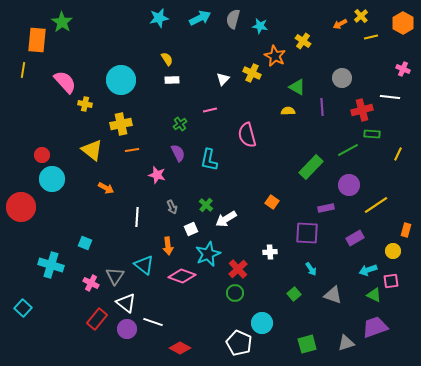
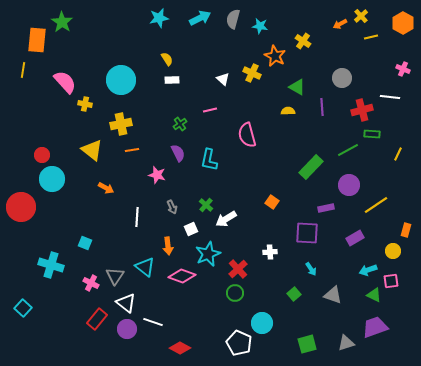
white triangle at (223, 79): rotated 32 degrees counterclockwise
cyan triangle at (144, 265): moved 1 px right, 2 px down
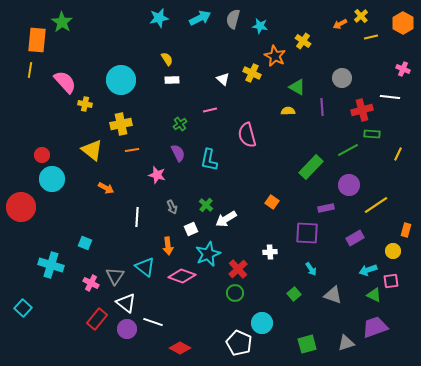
yellow line at (23, 70): moved 7 px right
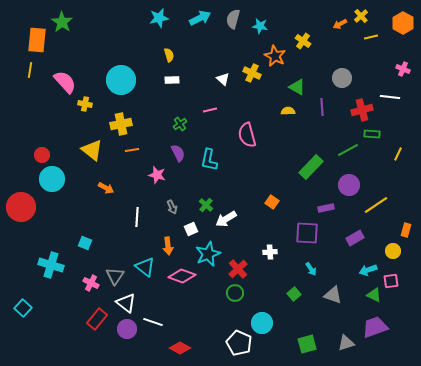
yellow semicircle at (167, 59): moved 2 px right, 4 px up; rotated 16 degrees clockwise
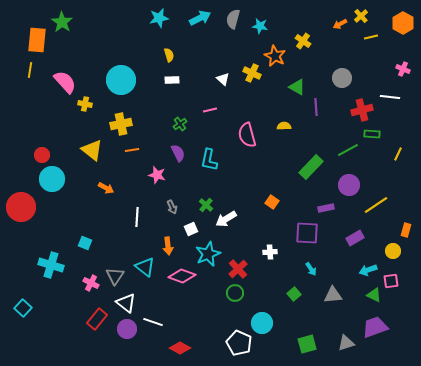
purple line at (322, 107): moved 6 px left
yellow semicircle at (288, 111): moved 4 px left, 15 px down
gray triangle at (333, 295): rotated 24 degrees counterclockwise
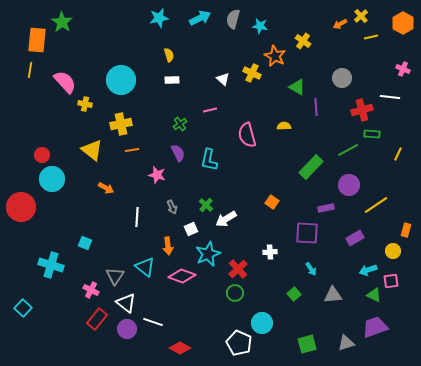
pink cross at (91, 283): moved 7 px down
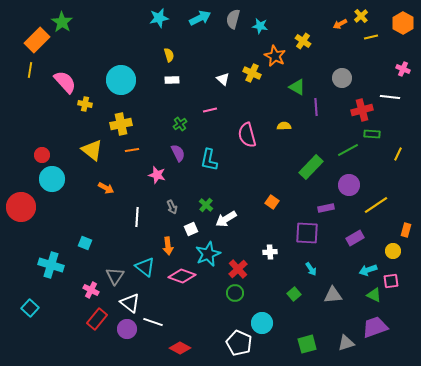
orange rectangle at (37, 40): rotated 40 degrees clockwise
white triangle at (126, 303): moved 4 px right
cyan square at (23, 308): moved 7 px right
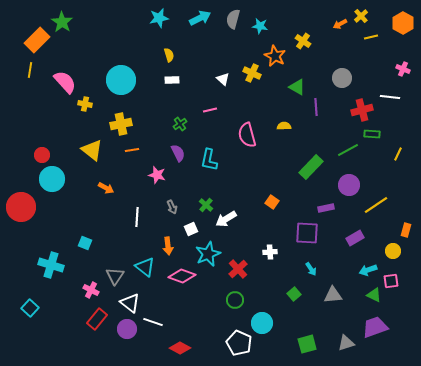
green circle at (235, 293): moved 7 px down
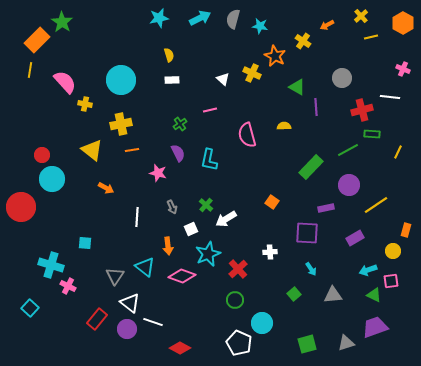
orange arrow at (340, 24): moved 13 px left, 1 px down
yellow line at (398, 154): moved 2 px up
pink star at (157, 175): moved 1 px right, 2 px up
cyan square at (85, 243): rotated 16 degrees counterclockwise
pink cross at (91, 290): moved 23 px left, 4 px up
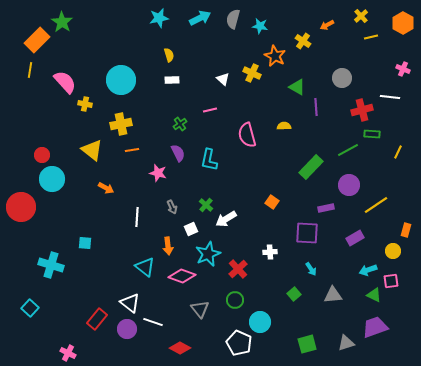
gray triangle at (115, 276): moved 85 px right, 33 px down; rotated 12 degrees counterclockwise
pink cross at (68, 286): moved 67 px down
cyan circle at (262, 323): moved 2 px left, 1 px up
